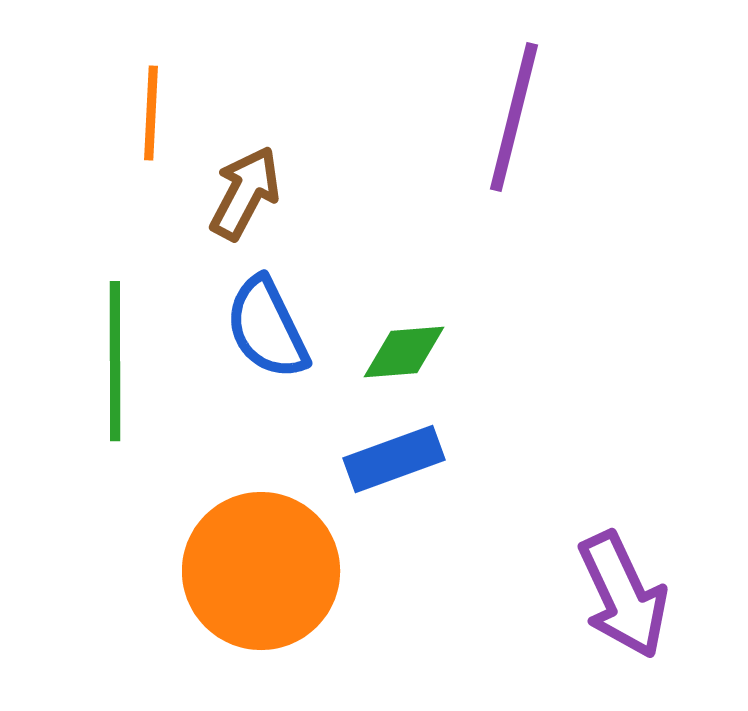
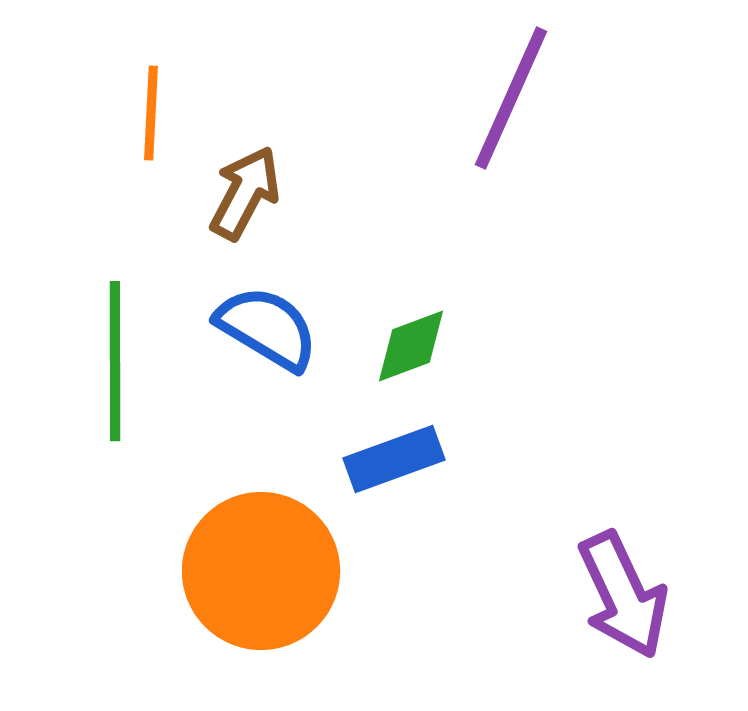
purple line: moved 3 px left, 19 px up; rotated 10 degrees clockwise
blue semicircle: rotated 147 degrees clockwise
green diamond: moved 7 px right, 6 px up; rotated 16 degrees counterclockwise
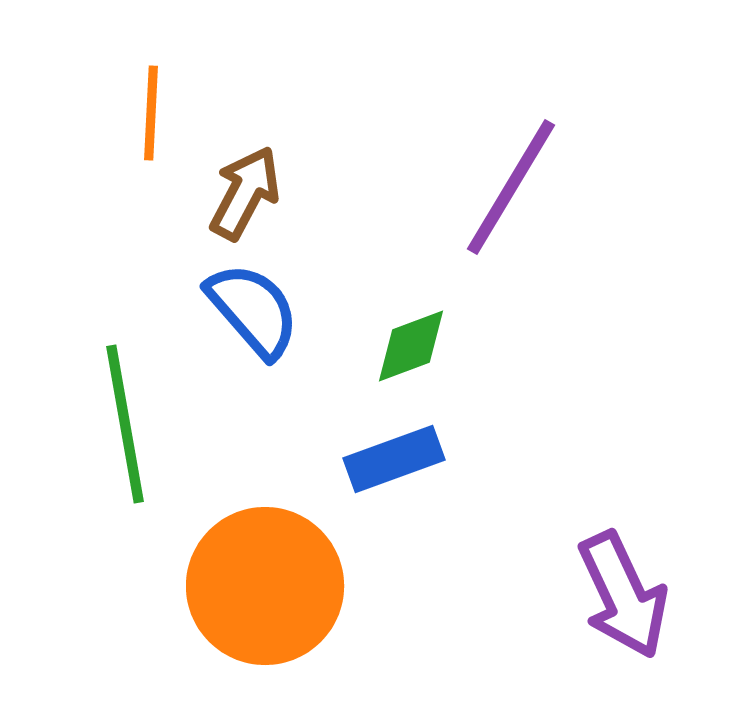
purple line: moved 89 px down; rotated 7 degrees clockwise
blue semicircle: moved 14 px left, 18 px up; rotated 18 degrees clockwise
green line: moved 10 px right, 63 px down; rotated 10 degrees counterclockwise
orange circle: moved 4 px right, 15 px down
